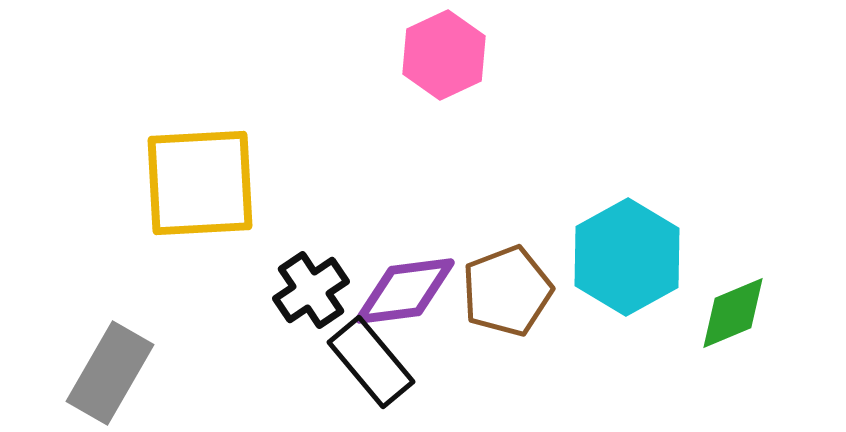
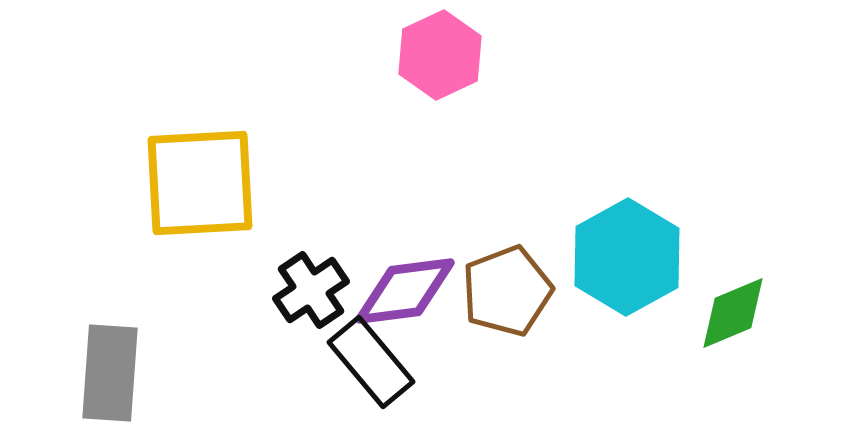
pink hexagon: moved 4 px left
gray rectangle: rotated 26 degrees counterclockwise
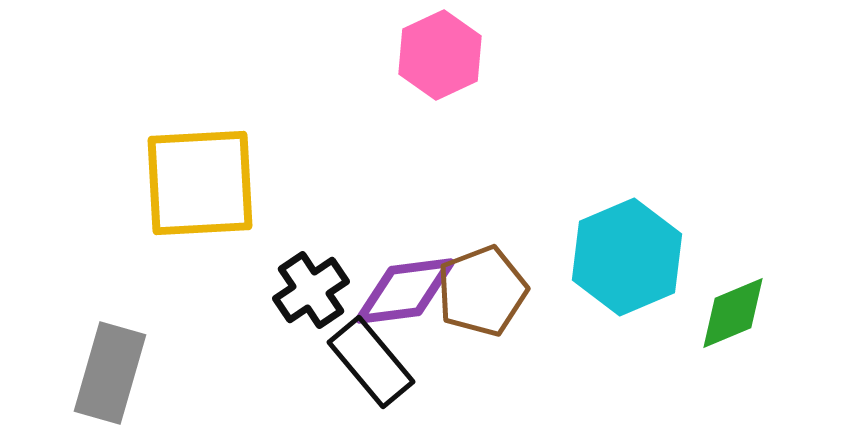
cyan hexagon: rotated 6 degrees clockwise
brown pentagon: moved 25 px left
gray rectangle: rotated 12 degrees clockwise
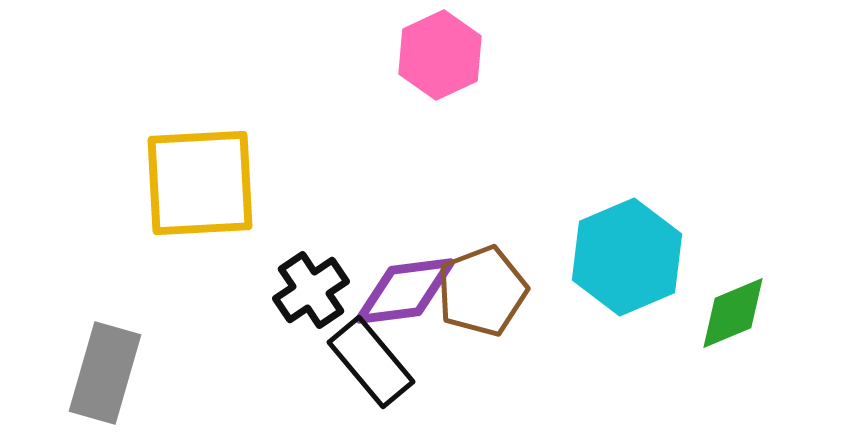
gray rectangle: moved 5 px left
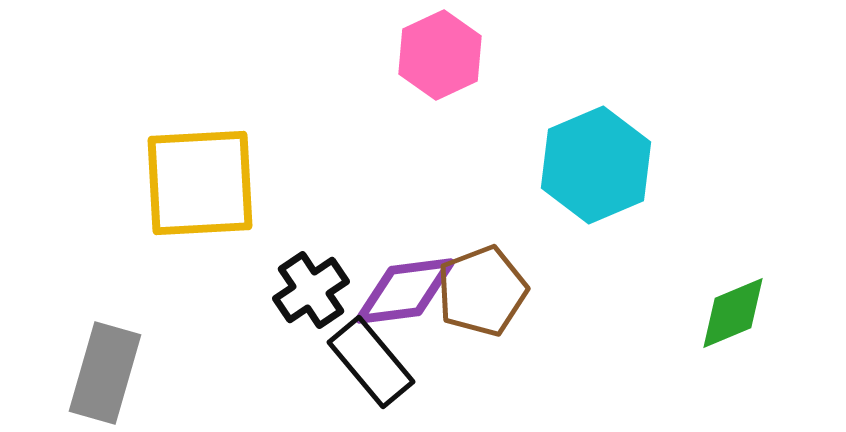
cyan hexagon: moved 31 px left, 92 px up
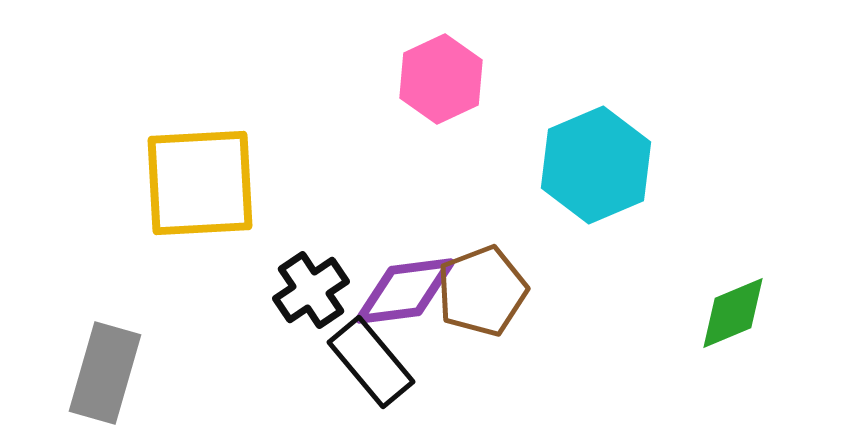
pink hexagon: moved 1 px right, 24 px down
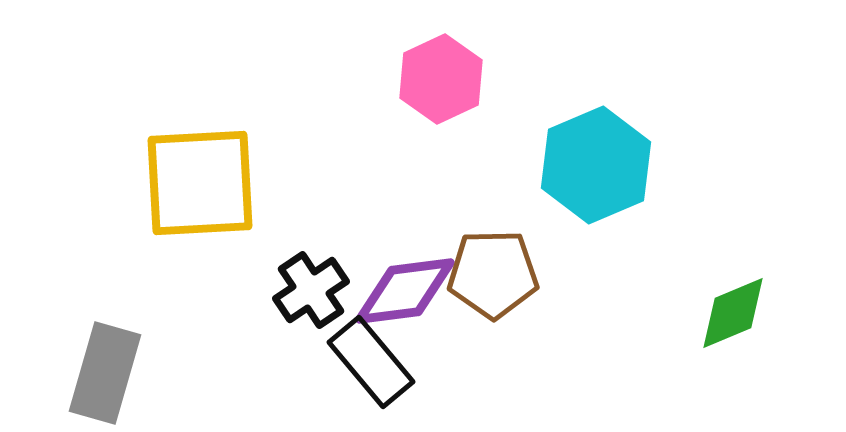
brown pentagon: moved 11 px right, 17 px up; rotated 20 degrees clockwise
